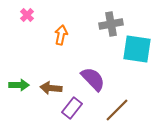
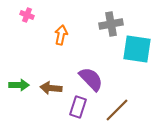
pink cross: rotated 24 degrees counterclockwise
purple semicircle: moved 2 px left
purple rectangle: moved 6 px right, 1 px up; rotated 20 degrees counterclockwise
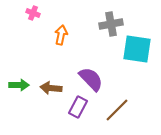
pink cross: moved 6 px right, 2 px up
purple rectangle: rotated 10 degrees clockwise
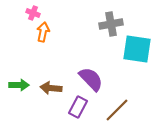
orange arrow: moved 18 px left, 3 px up
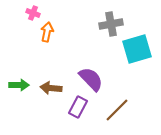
orange arrow: moved 4 px right
cyan square: rotated 24 degrees counterclockwise
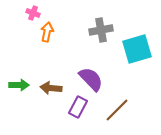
gray cross: moved 10 px left, 6 px down
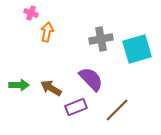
pink cross: moved 2 px left
gray cross: moved 9 px down
brown arrow: rotated 25 degrees clockwise
purple rectangle: moved 2 px left; rotated 40 degrees clockwise
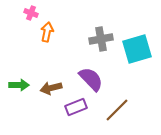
brown arrow: rotated 45 degrees counterclockwise
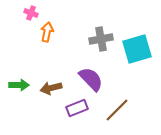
purple rectangle: moved 1 px right, 1 px down
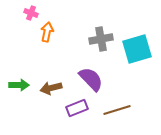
brown line: rotated 28 degrees clockwise
